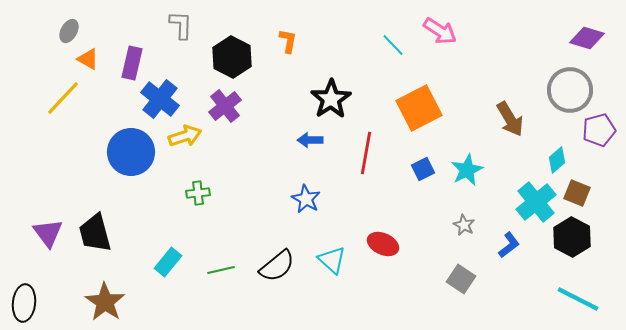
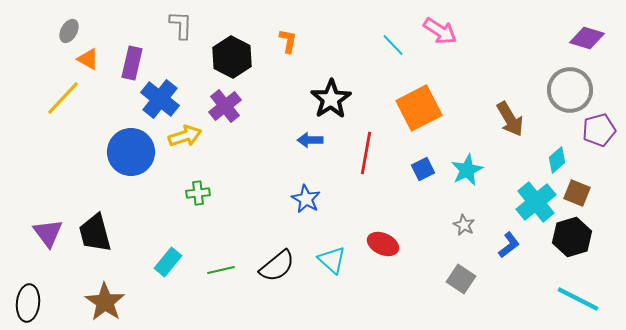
black hexagon at (572, 237): rotated 15 degrees clockwise
black ellipse at (24, 303): moved 4 px right
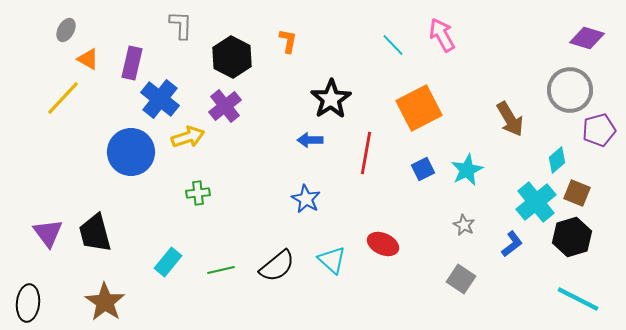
gray ellipse at (69, 31): moved 3 px left, 1 px up
pink arrow at (440, 31): moved 2 px right, 4 px down; rotated 152 degrees counterclockwise
yellow arrow at (185, 136): moved 3 px right, 1 px down
blue L-shape at (509, 245): moved 3 px right, 1 px up
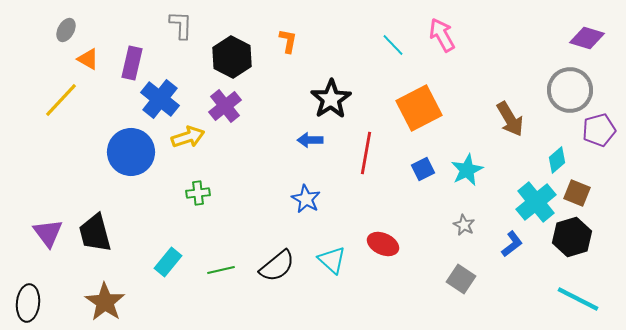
yellow line at (63, 98): moved 2 px left, 2 px down
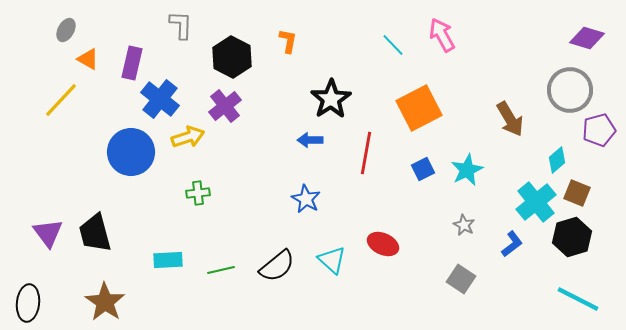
cyan rectangle at (168, 262): moved 2 px up; rotated 48 degrees clockwise
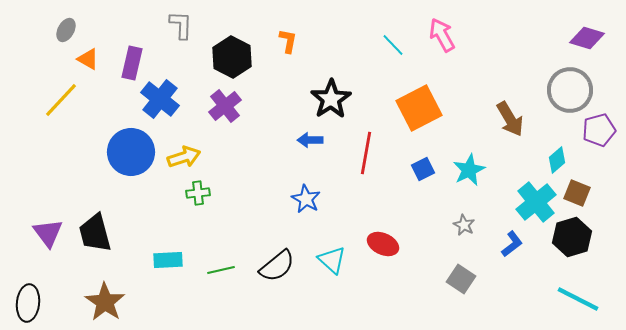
yellow arrow at (188, 137): moved 4 px left, 20 px down
cyan star at (467, 170): moved 2 px right
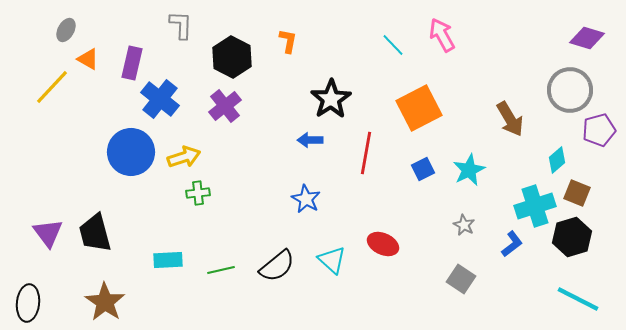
yellow line at (61, 100): moved 9 px left, 13 px up
cyan cross at (536, 202): moved 1 px left, 4 px down; rotated 21 degrees clockwise
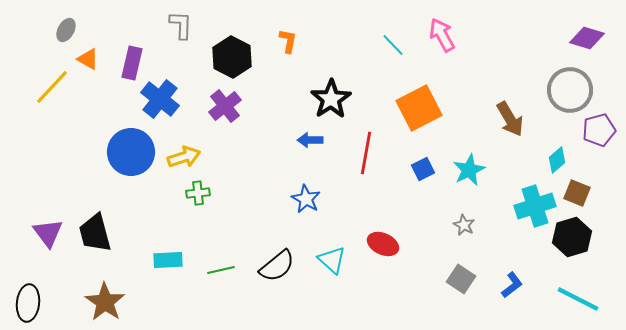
blue L-shape at (512, 244): moved 41 px down
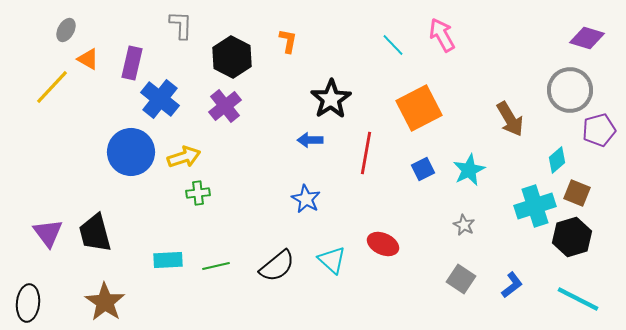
green line at (221, 270): moved 5 px left, 4 px up
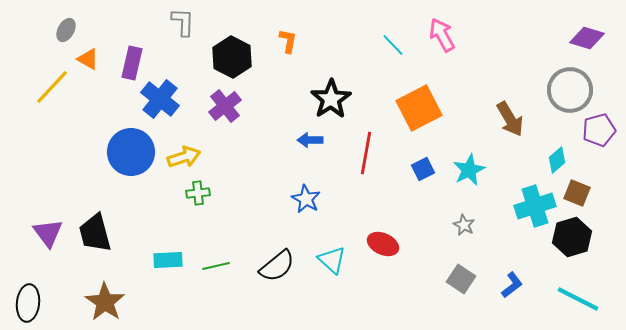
gray L-shape at (181, 25): moved 2 px right, 3 px up
